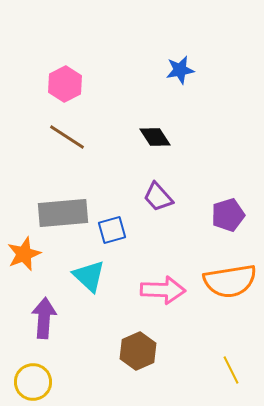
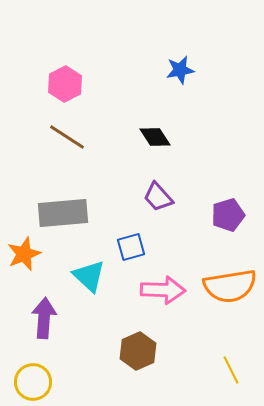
blue square: moved 19 px right, 17 px down
orange semicircle: moved 5 px down
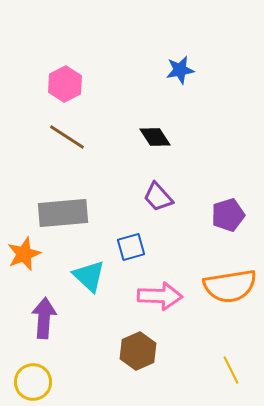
pink arrow: moved 3 px left, 6 px down
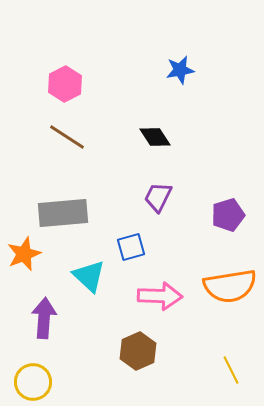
purple trapezoid: rotated 68 degrees clockwise
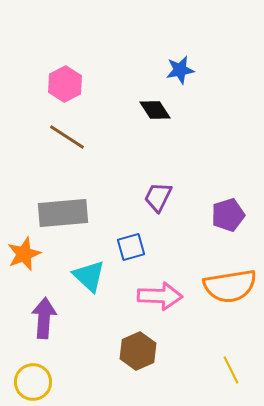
black diamond: moved 27 px up
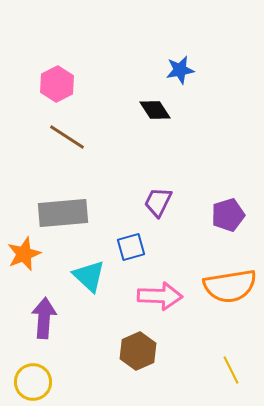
pink hexagon: moved 8 px left
purple trapezoid: moved 5 px down
